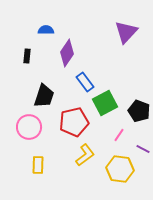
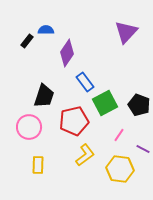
black rectangle: moved 15 px up; rotated 32 degrees clockwise
black pentagon: moved 6 px up
red pentagon: moved 1 px up
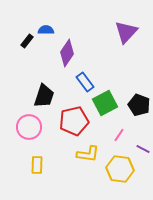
yellow L-shape: moved 3 px right, 1 px up; rotated 45 degrees clockwise
yellow rectangle: moved 1 px left
